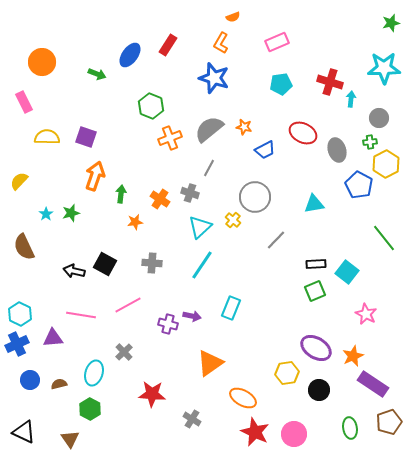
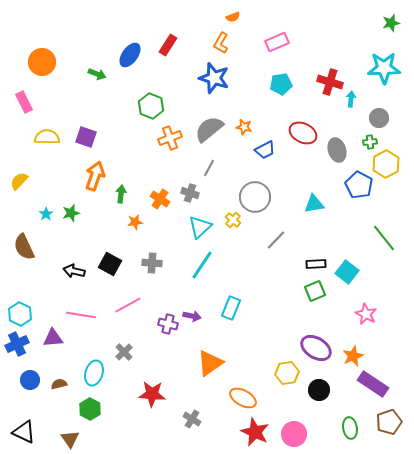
black square at (105, 264): moved 5 px right
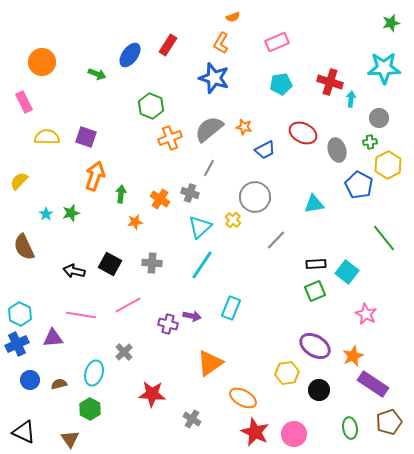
yellow hexagon at (386, 164): moved 2 px right, 1 px down
purple ellipse at (316, 348): moved 1 px left, 2 px up
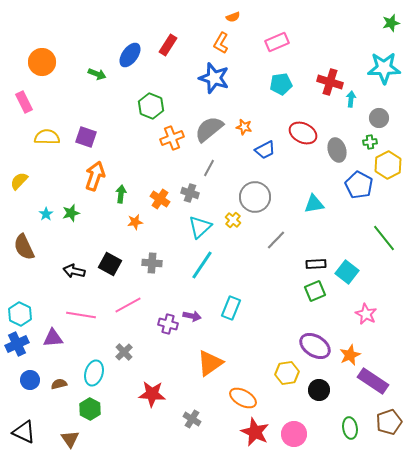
orange cross at (170, 138): moved 2 px right
orange star at (353, 356): moved 3 px left, 1 px up
purple rectangle at (373, 384): moved 3 px up
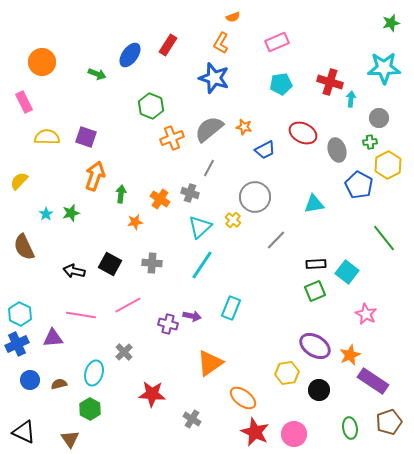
orange ellipse at (243, 398): rotated 8 degrees clockwise
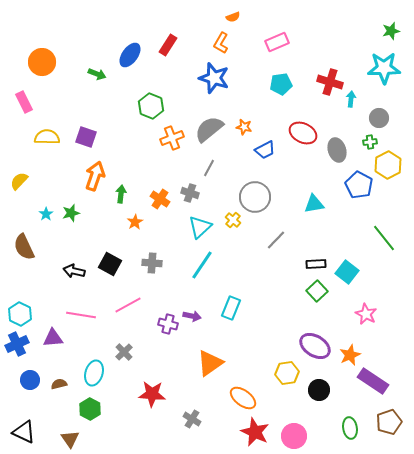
green star at (391, 23): moved 8 px down
orange star at (135, 222): rotated 21 degrees counterclockwise
green square at (315, 291): moved 2 px right; rotated 20 degrees counterclockwise
pink circle at (294, 434): moved 2 px down
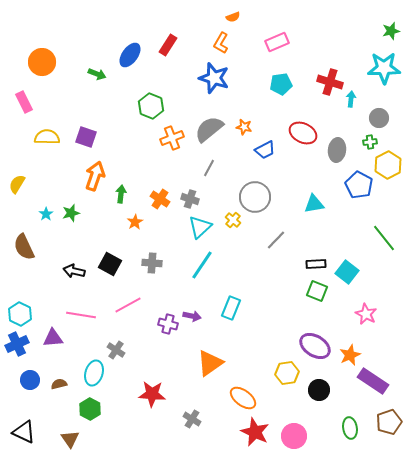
gray ellipse at (337, 150): rotated 25 degrees clockwise
yellow semicircle at (19, 181): moved 2 px left, 3 px down; rotated 12 degrees counterclockwise
gray cross at (190, 193): moved 6 px down
green square at (317, 291): rotated 25 degrees counterclockwise
gray cross at (124, 352): moved 8 px left, 2 px up; rotated 12 degrees counterclockwise
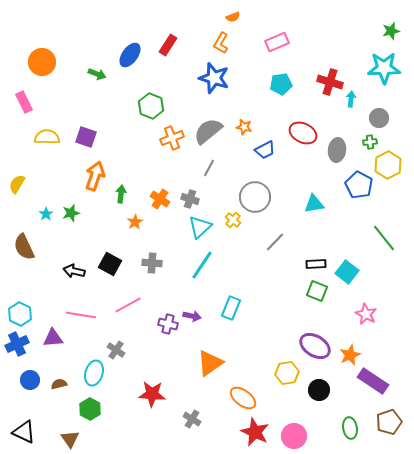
gray semicircle at (209, 129): moved 1 px left, 2 px down
gray line at (276, 240): moved 1 px left, 2 px down
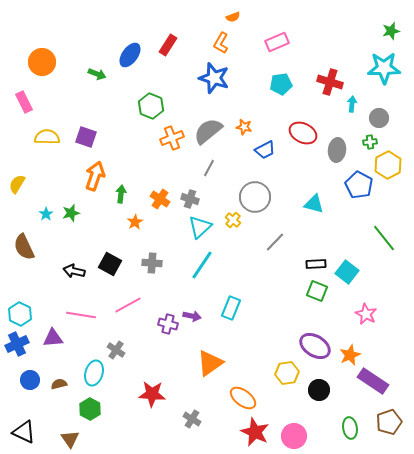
cyan arrow at (351, 99): moved 1 px right, 5 px down
cyan triangle at (314, 204): rotated 25 degrees clockwise
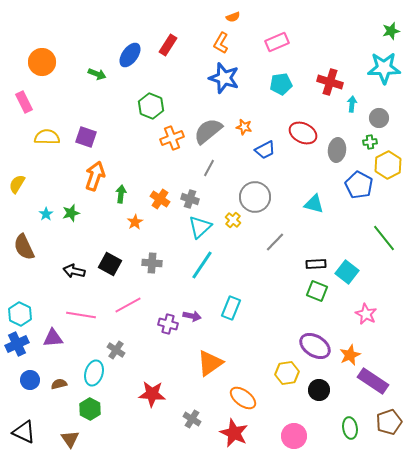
blue star at (214, 78): moved 10 px right
red star at (255, 432): moved 21 px left, 1 px down
